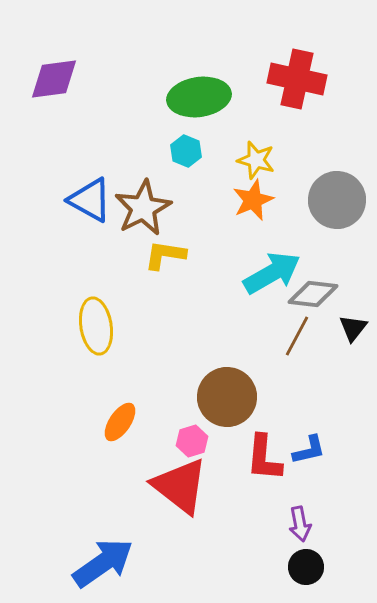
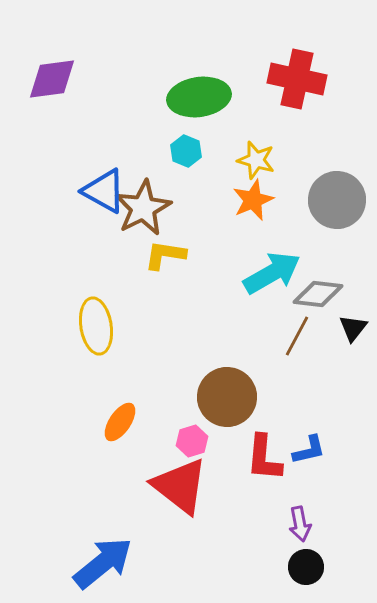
purple diamond: moved 2 px left
blue triangle: moved 14 px right, 9 px up
gray diamond: moved 5 px right
blue arrow: rotated 4 degrees counterclockwise
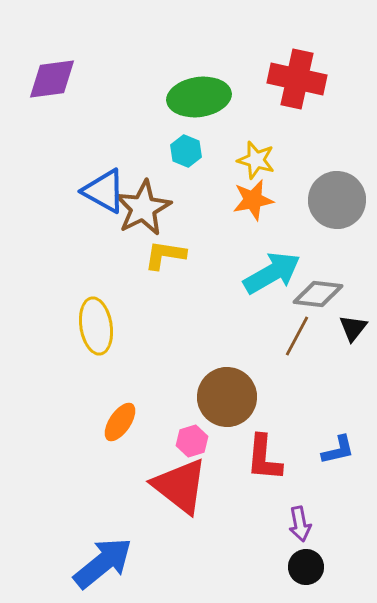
orange star: rotated 12 degrees clockwise
blue L-shape: moved 29 px right
